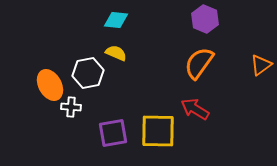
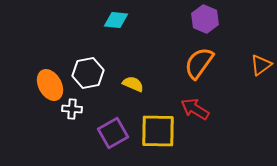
yellow semicircle: moved 17 px right, 31 px down
white cross: moved 1 px right, 2 px down
purple square: rotated 20 degrees counterclockwise
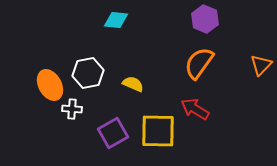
orange triangle: rotated 10 degrees counterclockwise
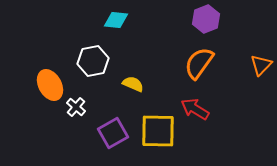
purple hexagon: moved 1 px right; rotated 16 degrees clockwise
white hexagon: moved 5 px right, 12 px up
white cross: moved 4 px right, 2 px up; rotated 36 degrees clockwise
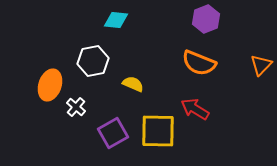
orange semicircle: rotated 104 degrees counterclockwise
orange ellipse: rotated 48 degrees clockwise
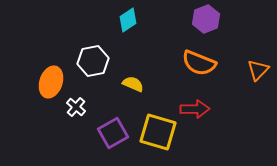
cyan diamond: moved 12 px right; rotated 40 degrees counterclockwise
orange triangle: moved 3 px left, 5 px down
orange ellipse: moved 1 px right, 3 px up
red arrow: rotated 148 degrees clockwise
yellow square: moved 1 px down; rotated 15 degrees clockwise
